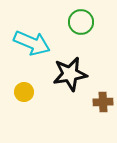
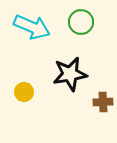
cyan arrow: moved 16 px up
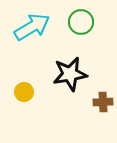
cyan arrow: rotated 54 degrees counterclockwise
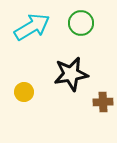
green circle: moved 1 px down
black star: moved 1 px right
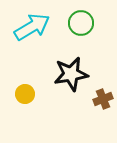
yellow circle: moved 1 px right, 2 px down
brown cross: moved 3 px up; rotated 18 degrees counterclockwise
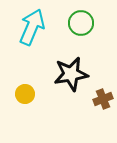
cyan arrow: rotated 36 degrees counterclockwise
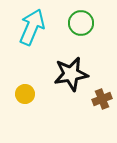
brown cross: moved 1 px left
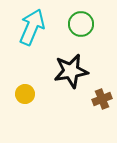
green circle: moved 1 px down
black star: moved 3 px up
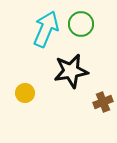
cyan arrow: moved 14 px right, 2 px down
yellow circle: moved 1 px up
brown cross: moved 1 px right, 3 px down
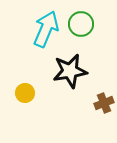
black star: moved 1 px left
brown cross: moved 1 px right, 1 px down
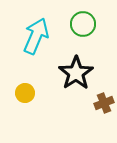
green circle: moved 2 px right
cyan arrow: moved 10 px left, 7 px down
black star: moved 6 px right, 2 px down; rotated 24 degrees counterclockwise
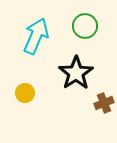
green circle: moved 2 px right, 2 px down
